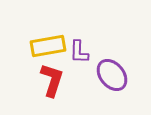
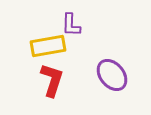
purple L-shape: moved 8 px left, 27 px up
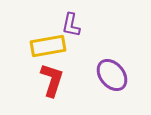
purple L-shape: rotated 10 degrees clockwise
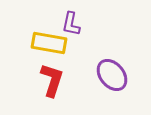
purple L-shape: moved 1 px up
yellow rectangle: moved 1 px right, 3 px up; rotated 20 degrees clockwise
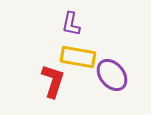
yellow rectangle: moved 29 px right, 14 px down
red L-shape: moved 1 px right, 1 px down
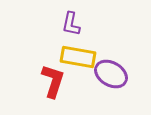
purple ellipse: moved 1 px left, 1 px up; rotated 20 degrees counterclockwise
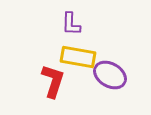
purple L-shape: rotated 10 degrees counterclockwise
purple ellipse: moved 1 px left, 1 px down
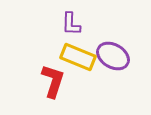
yellow rectangle: rotated 12 degrees clockwise
purple ellipse: moved 3 px right, 19 px up
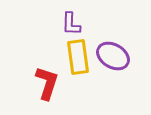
yellow rectangle: rotated 60 degrees clockwise
red L-shape: moved 6 px left, 2 px down
